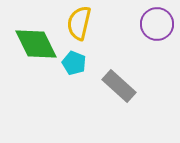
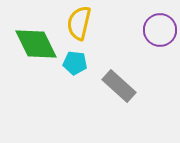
purple circle: moved 3 px right, 6 px down
cyan pentagon: moved 1 px right; rotated 15 degrees counterclockwise
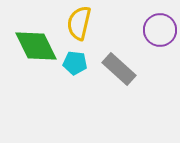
green diamond: moved 2 px down
gray rectangle: moved 17 px up
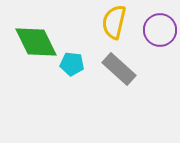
yellow semicircle: moved 35 px right, 1 px up
green diamond: moved 4 px up
cyan pentagon: moved 3 px left, 1 px down
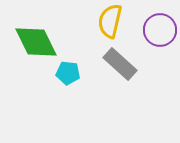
yellow semicircle: moved 4 px left, 1 px up
cyan pentagon: moved 4 px left, 9 px down
gray rectangle: moved 1 px right, 5 px up
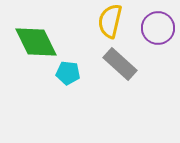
purple circle: moved 2 px left, 2 px up
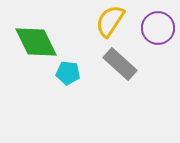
yellow semicircle: rotated 20 degrees clockwise
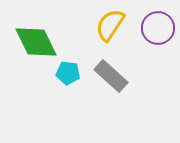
yellow semicircle: moved 4 px down
gray rectangle: moved 9 px left, 12 px down
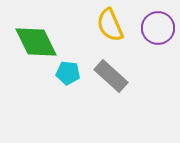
yellow semicircle: rotated 56 degrees counterclockwise
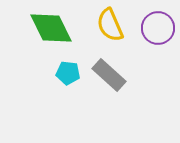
green diamond: moved 15 px right, 14 px up
gray rectangle: moved 2 px left, 1 px up
